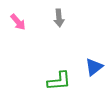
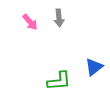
pink arrow: moved 12 px right
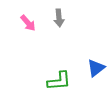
pink arrow: moved 2 px left, 1 px down
blue triangle: moved 2 px right, 1 px down
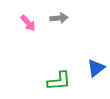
gray arrow: rotated 90 degrees counterclockwise
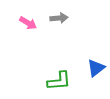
pink arrow: rotated 18 degrees counterclockwise
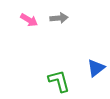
pink arrow: moved 1 px right, 3 px up
green L-shape: rotated 100 degrees counterclockwise
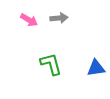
blue triangle: rotated 30 degrees clockwise
green L-shape: moved 8 px left, 17 px up
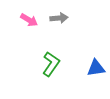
green L-shape: rotated 50 degrees clockwise
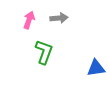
pink arrow: rotated 102 degrees counterclockwise
green L-shape: moved 7 px left, 12 px up; rotated 15 degrees counterclockwise
